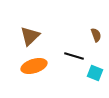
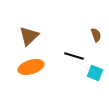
brown triangle: moved 1 px left
orange ellipse: moved 3 px left, 1 px down
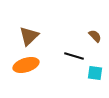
brown semicircle: moved 1 px left, 1 px down; rotated 24 degrees counterclockwise
orange ellipse: moved 5 px left, 2 px up
cyan square: rotated 14 degrees counterclockwise
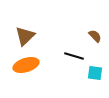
brown triangle: moved 4 px left
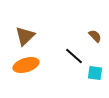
black line: rotated 24 degrees clockwise
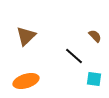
brown triangle: moved 1 px right
orange ellipse: moved 16 px down
cyan square: moved 1 px left, 6 px down
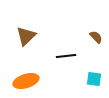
brown semicircle: moved 1 px right, 1 px down
black line: moved 8 px left; rotated 48 degrees counterclockwise
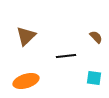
cyan square: moved 1 px up
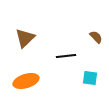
brown triangle: moved 1 px left, 2 px down
cyan square: moved 4 px left
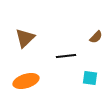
brown semicircle: rotated 88 degrees clockwise
